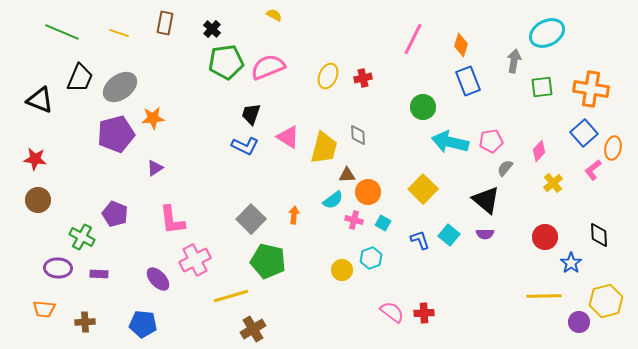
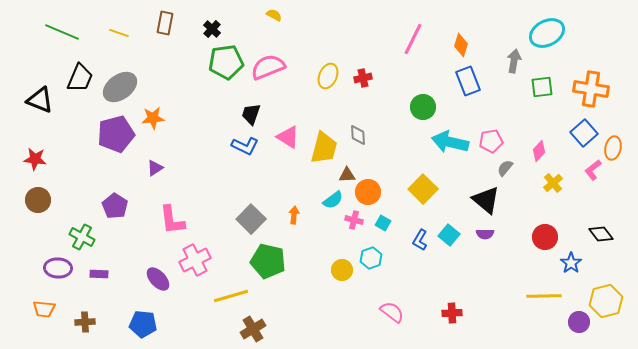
purple pentagon at (115, 214): moved 8 px up; rotated 10 degrees clockwise
black diamond at (599, 235): moved 2 px right, 1 px up; rotated 35 degrees counterclockwise
blue L-shape at (420, 240): rotated 130 degrees counterclockwise
red cross at (424, 313): moved 28 px right
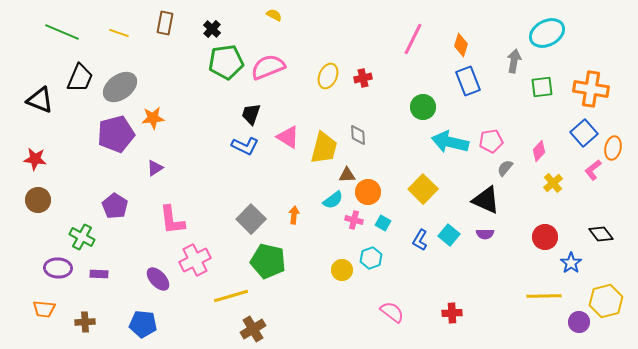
black triangle at (486, 200): rotated 16 degrees counterclockwise
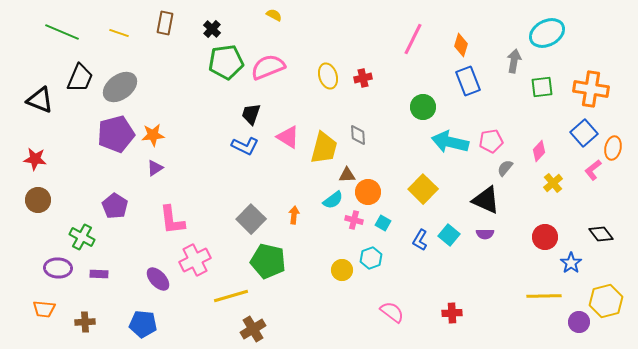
yellow ellipse at (328, 76): rotated 40 degrees counterclockwise
orange star at (153, 118): moved 17 px down
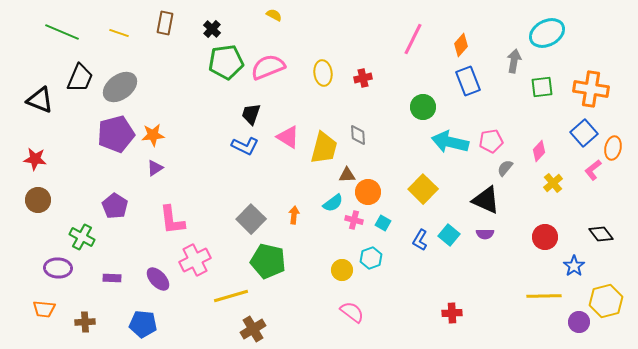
orange diamond at (461, 45): rotated 25 degrees clockwise
yellow ellipse at (328, 76): moved 5 px left, 3 px up; rotated 10 degrees clockwise
cyan semicircle at (333, 200): moved 3 px down
blue star at (571, 263): moved 3 px right, 3 px down
purple rectangle at (99, 274): moved 13 px right, 4 px down
pink semicircle at (392, 312): moved 40 px left
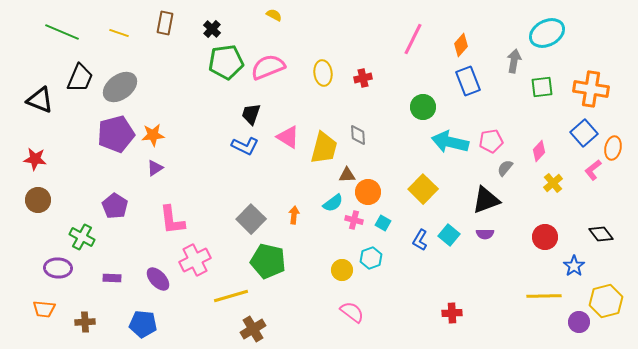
black triangle at (486, 200): rotated 44 degrees counterclockwise
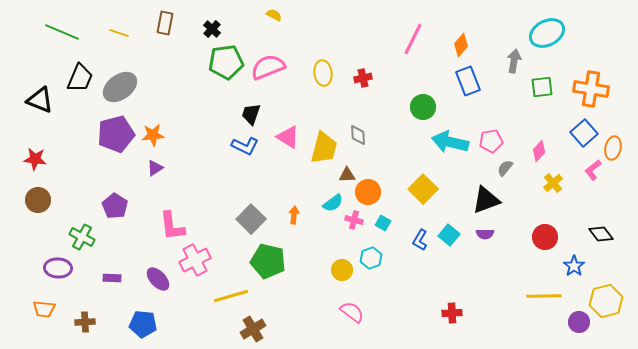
pink L-shape at (172, 220): moved 6 px down
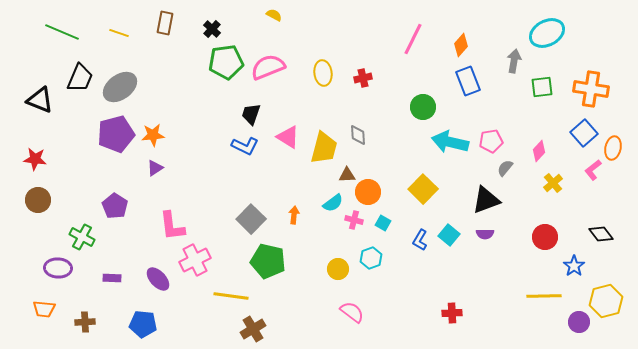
yellow circle at (342, 270): moved 4 px left, 1 px up
yellow line at (231, 296): rotated 24 degrees clockwise
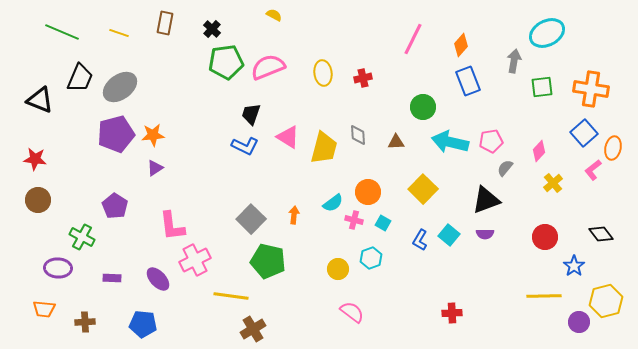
brown triangle at (347, 175): moved 49 px right, 33 px up
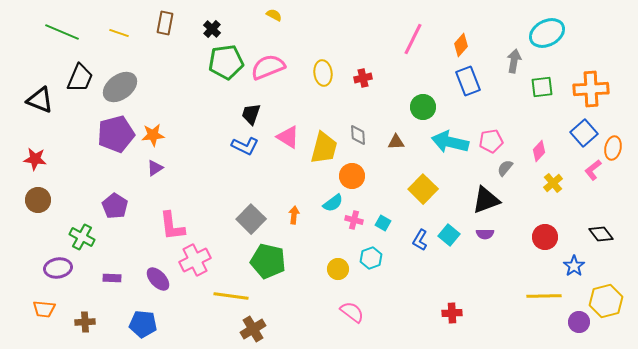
orange cross at (591, 89): rotated 12 degrees counterclockwise
orange circle at (368, 192): moved 16 px left, 16 px up
purple ellipse at (58, 268): rotated 12 degrees counterclockwise
